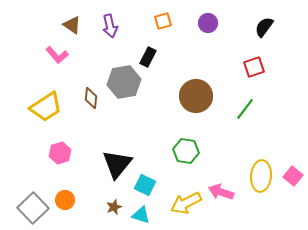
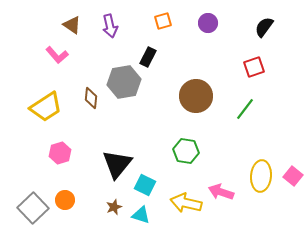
yellow arrow: rotated 40 degrees clockwise
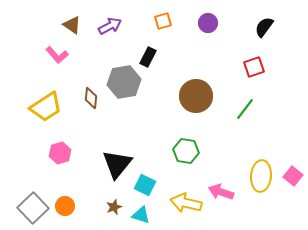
purple arrow: rotated 105 degrees counterclockwise
orange circle: moved 6 px down
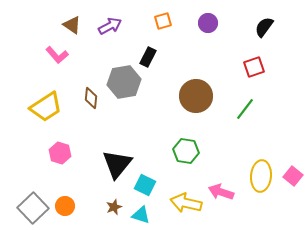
pink hexagon: rotated 25 degrees counterclockwise
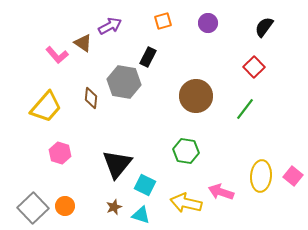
brown triangle: moved 11 px right, 18 px down
red square: rotated 25 degrees counterclockwise
gray hexagon: rotated 20 degrees clockwise
yellow trapezoid: rotated 16 degrees counterclockwise
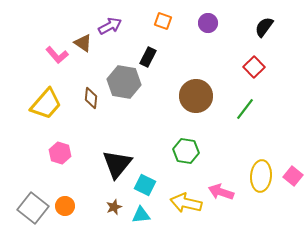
orange square: rotated 36 degrees clockwise
yellow trapezoid: moved 3 px up
gray square: rotated 8 degrees counterclockwise
cyan triangle: rotated 24 degrees counterclockwise
